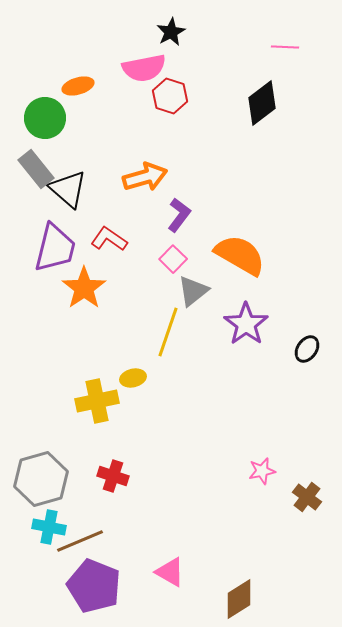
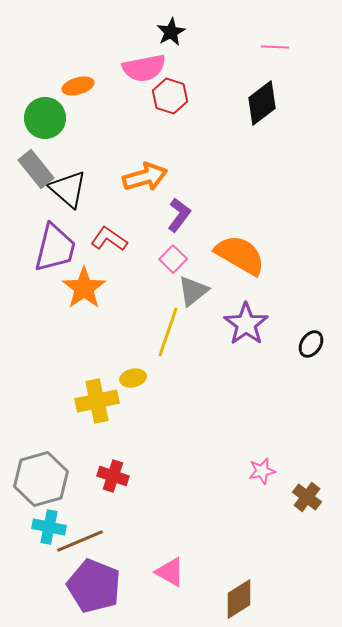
pink line: moved 10 px left
black ellipse: moved 4 px right, 5 px up
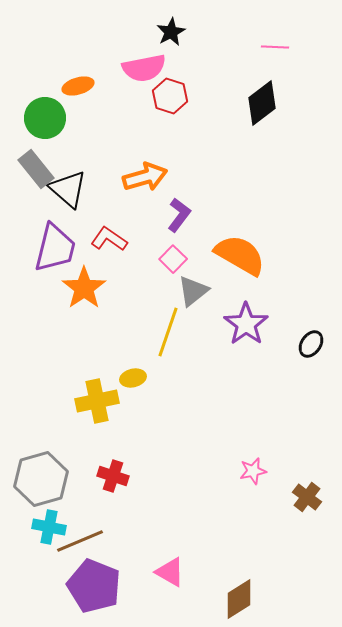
pink star: moved 9 px left
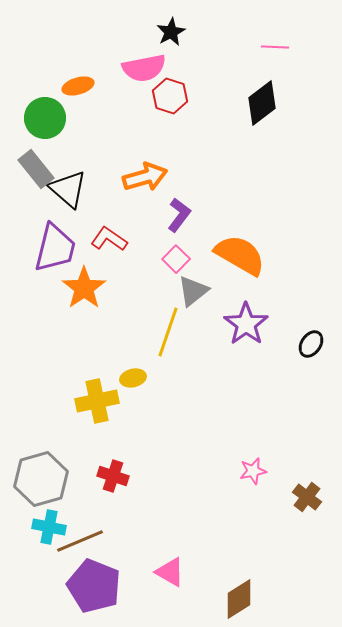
pink square: moved 3 px right
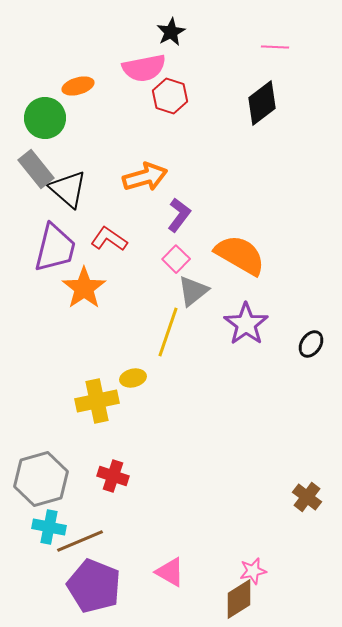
pink star: moved 100 px down
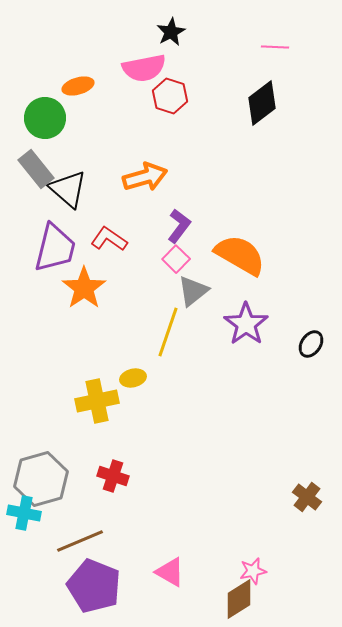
purple L-shape: moved 11 px down
cyan cross: moved 25 px left, 14 px up
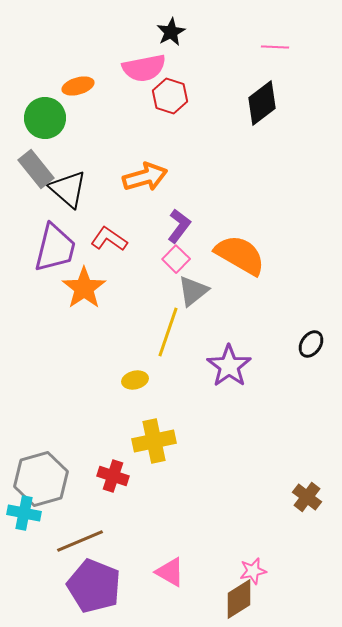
purple star: moved 17 px left, 42 px down
yellow ellipse: moved 2 px right, 2 px down
yellow cross: moved 57 px right, 40 px down
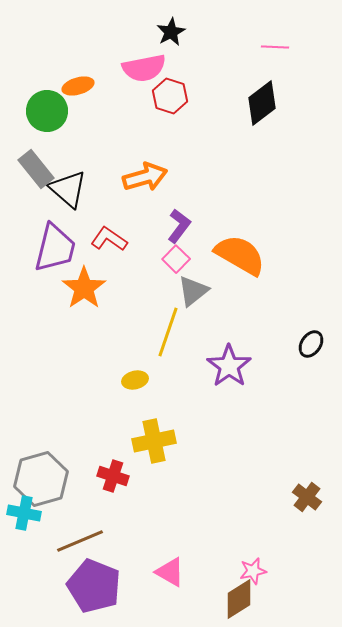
green circle: moved 2 px right, 7 px up
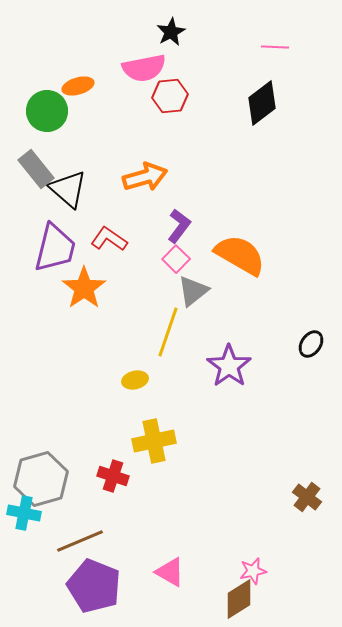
red hexagon: rotated 24 degrees counterclockwise
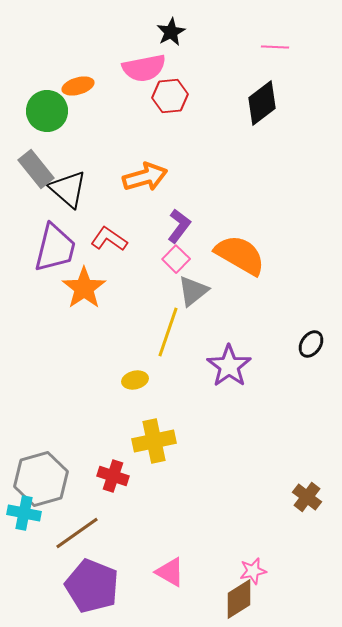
brown line: moved 3 px left, 8 px up; rotated 12 degrees counterclockwise
purple pentagon: moved 2 px left
